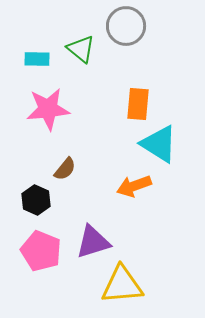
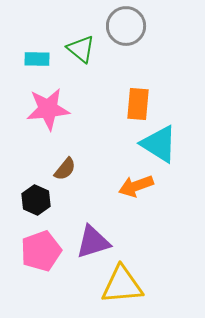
orange arrow: moved 2 px right
pink pentagon: rotated 30 degrees clockwise
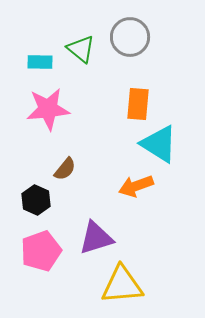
gray circle: moved 4 px right, 11 px down
cyan rectangle: moved 3 px right, 3 px down
purple triangle: moved 3 px right, 4 px up
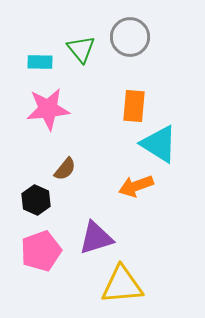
green triangle: rotated 12 degrees clockwise
orange rectangle: moved 4 px left, 2 px down
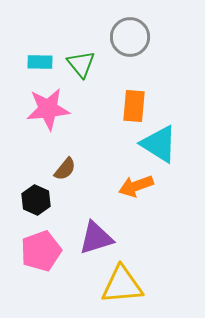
green triangle: moved 15 px down
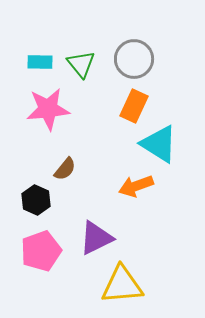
gray circle: moved 4 px right, 22 px down
orange rectangle: rotated 20 degrees clockwise
purple triangle: rotated 9 degrees counterclockwise
